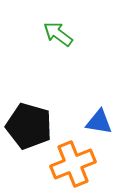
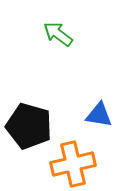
blue triangle: moved 7 px up
orange cross: rotated 9 degrees clockwise
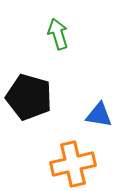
green arrow: rotated 36 degrees clockwise
black pentagon: moved 29 px up
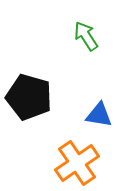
green arrow: moved 28 px right, 2 px down; rotated 16 degrees counterclockwise
orange cross: moved 4 px right, 1 px up; rotated 21 degrees counterclockwise
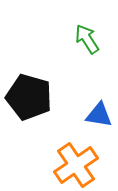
green arrow: moved 1 px right, 3 px down
orange cross: moved 1 px left, 2 px down
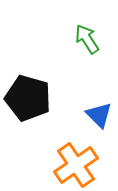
black pentagon: moved 1 px left, 1 px down
blue triangle: rotated 36 degrees clockwise
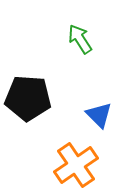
green arrow: moved 7 px left
black pentagon: rotated 12 degrees counterclockwise
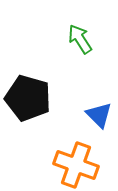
black pentagon: rotated 12 degrees clockwise
orange cross: rotated 36 degrees counterclockwise
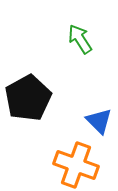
black pentagon: rotated 27 degrees clockwise
blue triangle: moved 6 px down
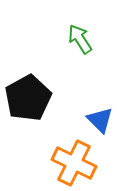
blue triangle: moved 1 px right, 1 px up
orange cross: moved 2 px left, 2 px up; rotated 6 degrees clockwise
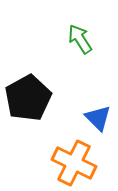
blue triangle: moved 2 px left, 2 px up
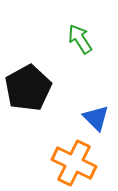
black pentagon: moved 10 px up
blue triangle: moved 2 px left
